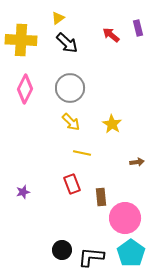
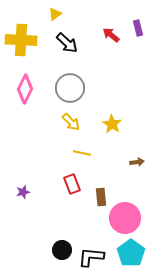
yellow triangle: moved 3 px left, 4 px up
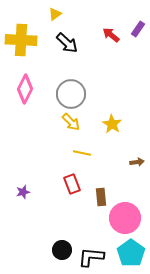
purple rectangle: moved 1 px down; rotated 49 degrees clockwise
gray circle: moved 1 px right, 6 px down
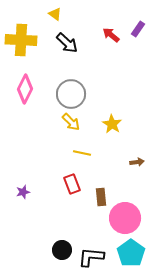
yellow triangle: rotated 48 degrees counterclockwise
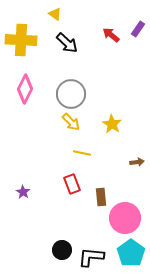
purple star: rotated 24 degrees counterclockwise
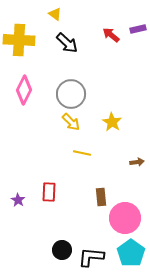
purple rectangle: rotated 42 degrees clockwise
yellow cross: moved 2 px left
pink diamond: moved 1 px left, 1 px down
yellow star: moved 2 px up
red rectangle: moved 23 px left, 8 px down; rotated 24 degrees clockwise
purple star: moved 5 px left, 8 px down
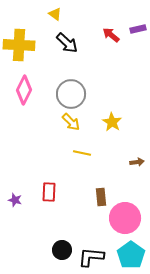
yellow cross: moved 5 px down
purple star: moved 3 px left; rotated 16 degrees counterclockwise
cyan pentagon: moved 2 px down
